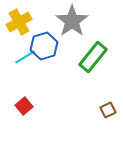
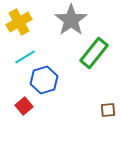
gray star: moved 1 px left, 1 px up
blue hexagon: moved 34 px down
green rectangle: moved 1 px right, 4 px up
brown square: rotated 21 degrees clockwise
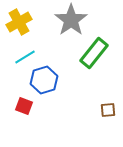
red square: rotated 30 degrees counterclockwise
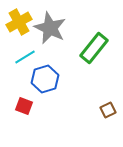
gray star: moved 21 px left, 8 px down; rotated 12 degrees counterclockwise
green rectangle: moved 5 px up
blue hexagon: moved 1 px right, 1 px up
brown square: rotated 21 degrees counterclockwise
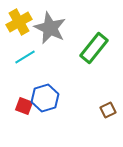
blue hexagon: moved 19 px down
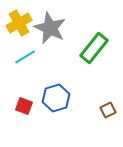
yellow cross: moved 1 px down
blue hexagon: moved 11 px right
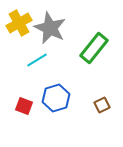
cyan line: moved 12 px right, 3 px down
brown square: moved 6 px left, 5 px up
